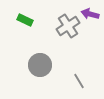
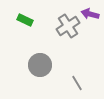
gray line: moved 2 px left, 2 px down
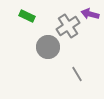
green rectangle: moved 2 px right, 4 px up
gray circle: moved 8 px right, 18 px up
gray line: moved 9 px up
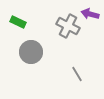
green rectangle: moved 9 px left, 6 px down
gray cross: rotated 30 degrees counterclockwise
gray circle: moved 17 px left, 5 px down
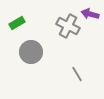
green rectangle: moved 1 px left, 1 px down; rotated 56 degrees counterclockwise
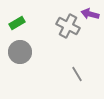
gray circle: moved 11 px left
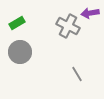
purple arrow: moved 1 px up; rotated 24 degrees counterclockwise
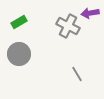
green rectangle: moved 2 px right, 1 px up
gray circle: moved 1 px left, 2 px down
